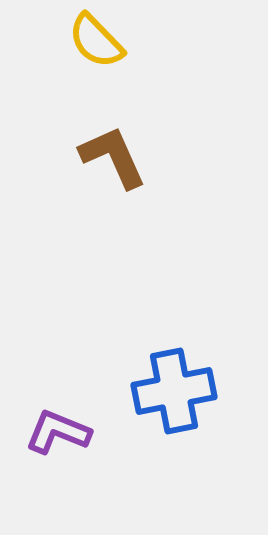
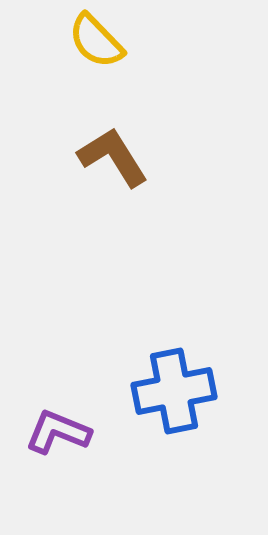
brown L-shape: rotated 8 degrees counterclockwise
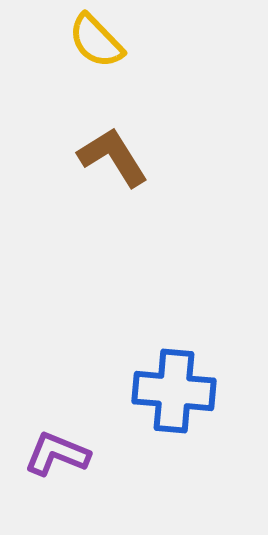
blue cross: rotated 16 degrees clockwise
purple L-shape: moved 1 px left, 22 px down
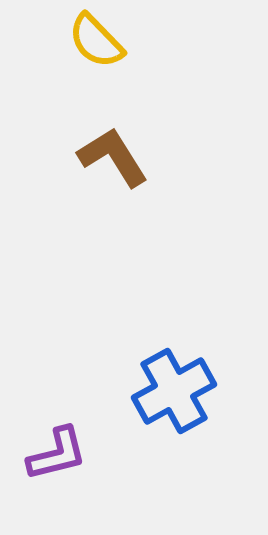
blue cross: rotated 34 degrees counterclockwise
purple L-shape: rotated 144 degrees clockwise
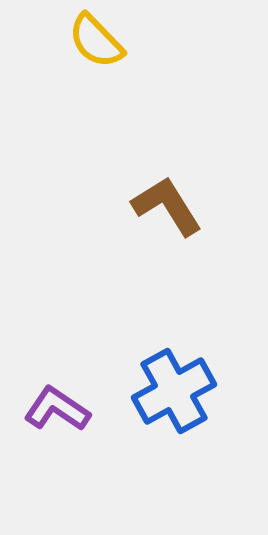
brown L-shape: moved 54 px right, 49 px down
purple L-shape: moved 45 px up; rotated 132 degrees counterclockwise
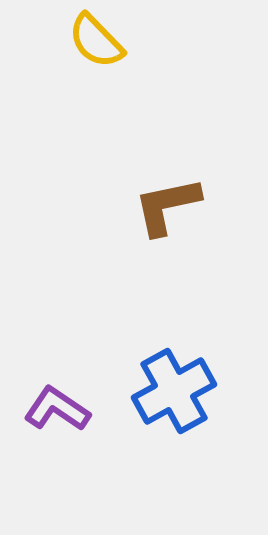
brown L-shape: rotated 70 degrees counterclockwise
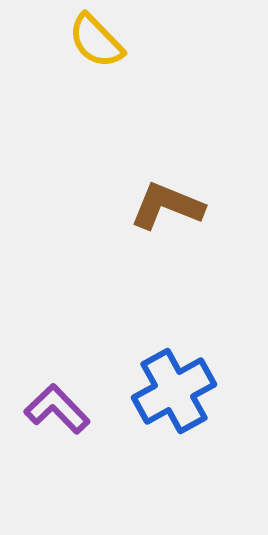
brown L-shape: rotated 34 degrees clockwise
purple L-shape: rotated 12 degrees clockwise
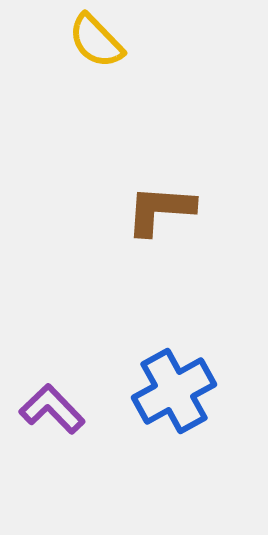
brown L-shape: moved 7 px left, 4 px down; rotated 18 degrees counterclockwise
purple L-shape: moved 5 px left
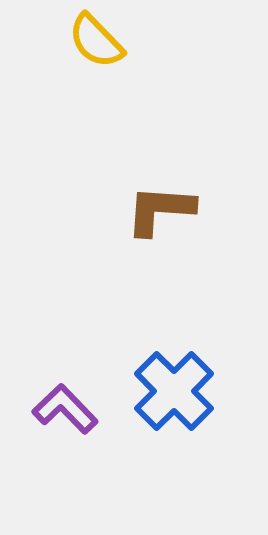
blue cross: rotated 16 degrees counterclockwise
purple L-shape: moved 13 px right
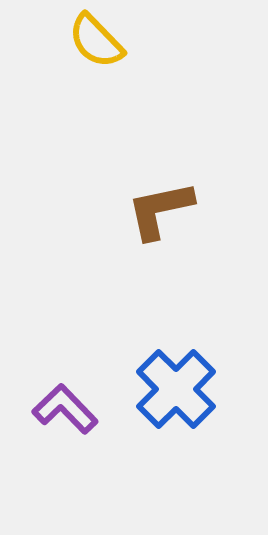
brown L-shape: rotated 16 degrees counterclockwise
blue cross: moved 2 px right, 2 px up
